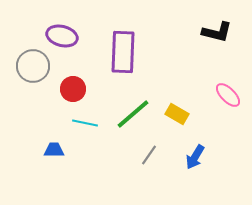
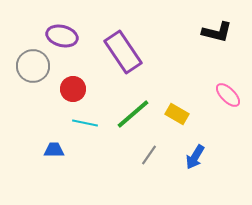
purple rectangle: rotated 36 degrees counterclockwise
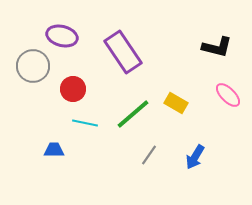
black L-shape: moved 15 px down
yellow rectangle: moved 1 px left, 11 px up
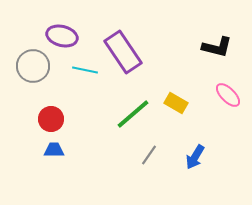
red circle: moved 22 px left, 30 px down
cyan line: moved 53 px up
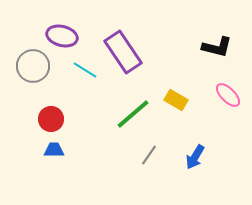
cyan line: rotated 20 degrees clockwise
yellow rectangle: moved 3 px up
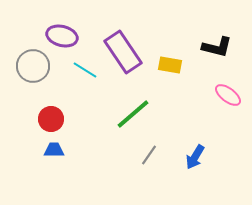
pink ellipse: rotated 8 degrees counterclockwise
yellow rectangle: moved 6 px left, 35 px up; rotated 20 degrees counterclockwise
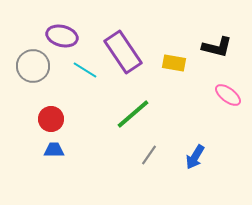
yellow rectangle: moved 4 px right, 2 px up
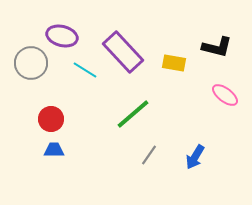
purple rectangle: rotated 9 degrees counterclockwise
gray circle: moved 2 px left, 3 px up
pink ellipse: moved 3 px left
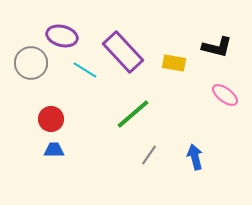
blue arrow: rotated 135 degrees clockwise
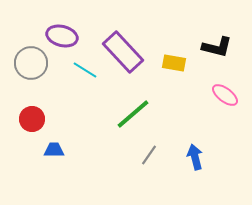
red circle: moved 19 px left
